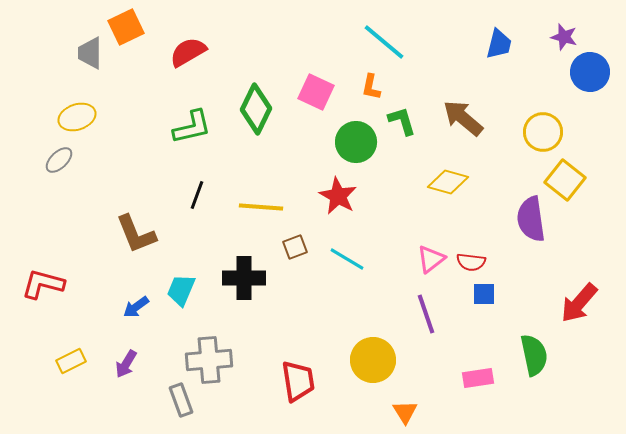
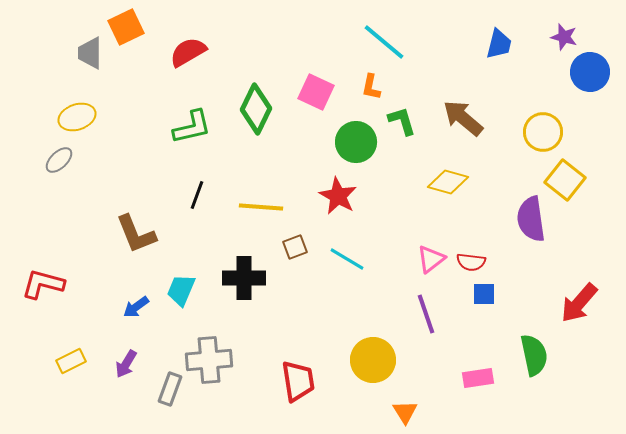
gray rectangle at (181, 400): moved 11 px left, 11 px up; rotated 40 degrees clockwise
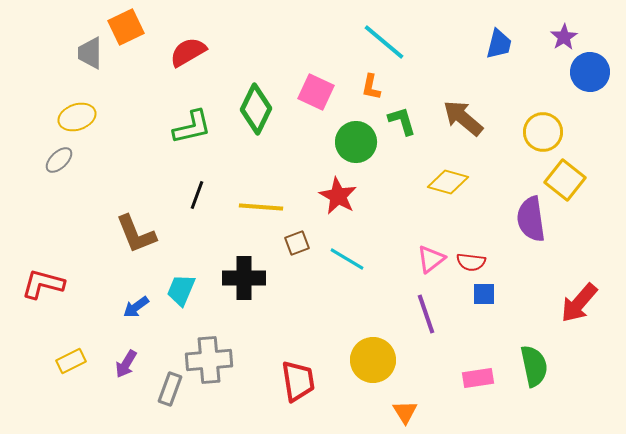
purple star at (564, 37): rotated 24 degrees clockwise
brown square at (295, 247): moved 2 px right, 4 px up
green semicircle at (534, 355): moved 11 px down
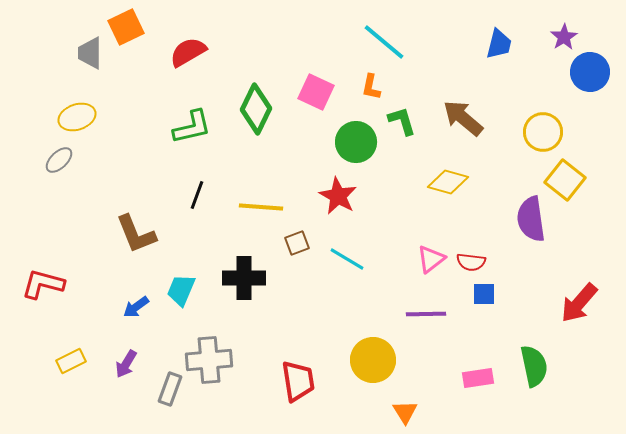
purple line at (426, 314): rotated 72 degrees counterclockwise
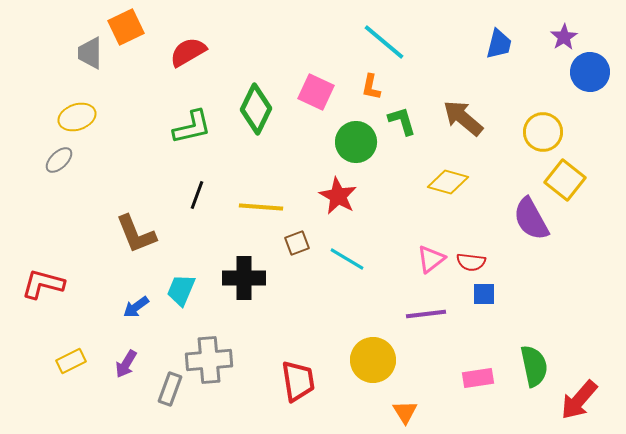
purple semicircle at (531, 219): rotated 21 degrees counterclockwise
red arrow at (579, 303): moved 97 px down
purple line at (426, 314): rotated 6 degrees counterclockwise
